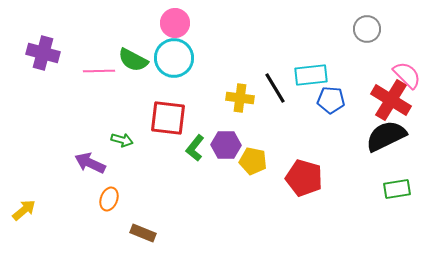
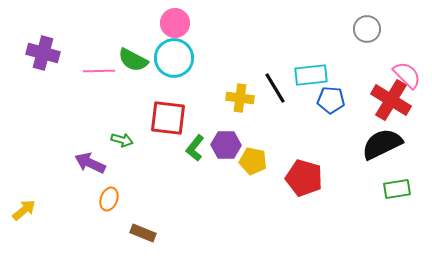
black semicircle: moved 4 px left, 8 px down
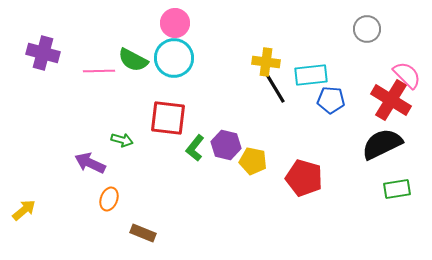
yellow cross: moved 26 px right, 36 px up
purple hexagon: rotated 12 degrees clockwise
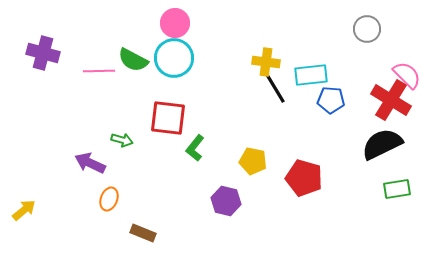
purple hexagon: moved 56 px down
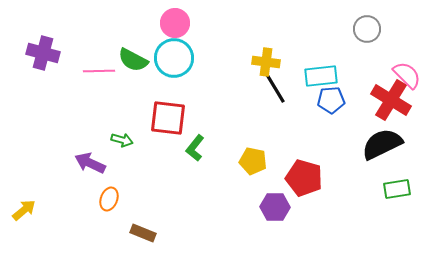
cyan rectangle: moved 10 px right, 1 px down
blue pentagon: rotated 8 degrees counterclockwise
purple hexagon: moved 49 px right, 6 px down; rotated 12 degrees counterclockwise
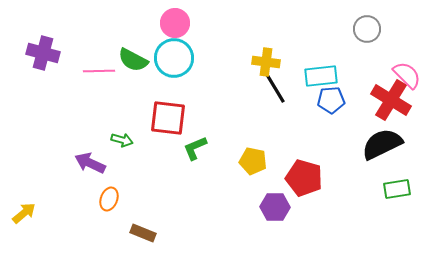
green L-shape: rotated 28 degrees clockwise
yellow arrow: moved 3 px down
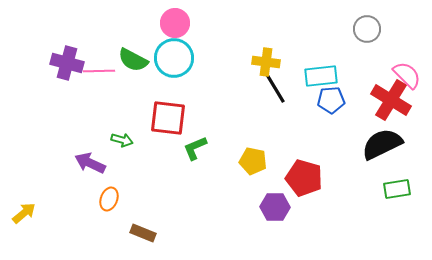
purple cross: moved 24 px right, 10 px down
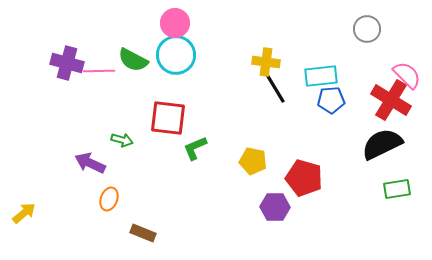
cyan circle: moved 2 px right, 3 px up
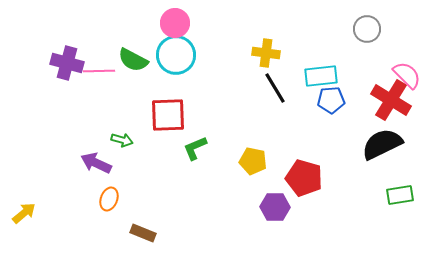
yellow cross: moved 9 px up
red square: moved 3 px up; rotated 9 degrees counterclockwise
purple arrow: moved 6 px right
green rectangle: moved 3 px right, 6 px down
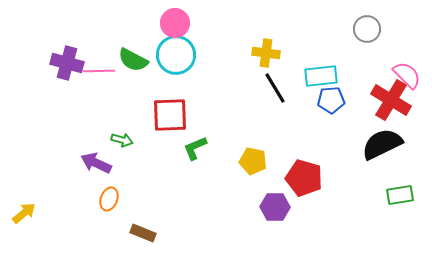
red square: moved 2 px right
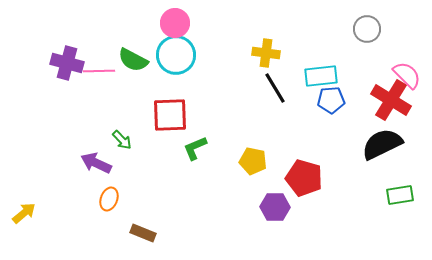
green arrow: rotated 30 degrees clockwise
